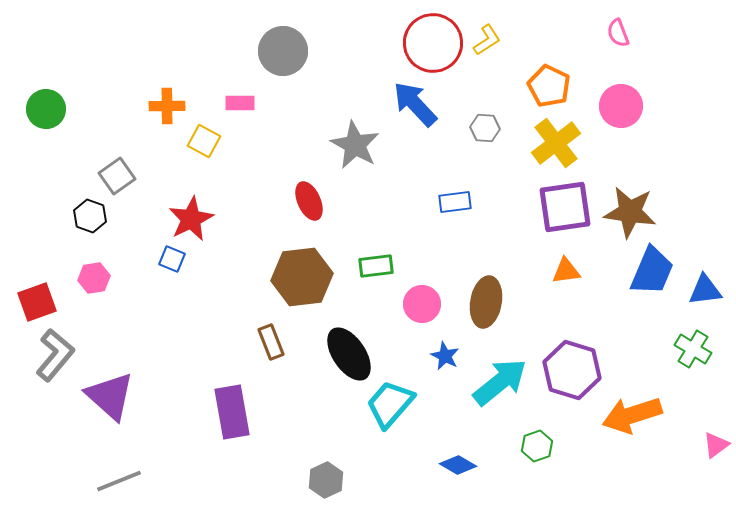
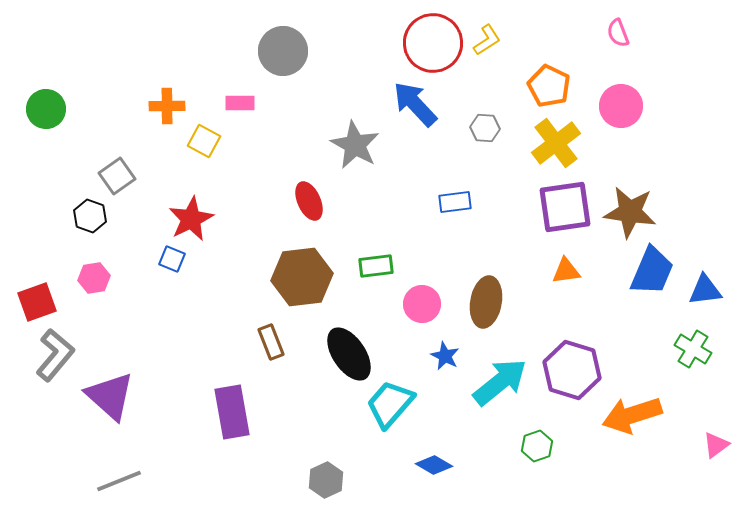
blue diamond at (458, 465): moved 24 px left
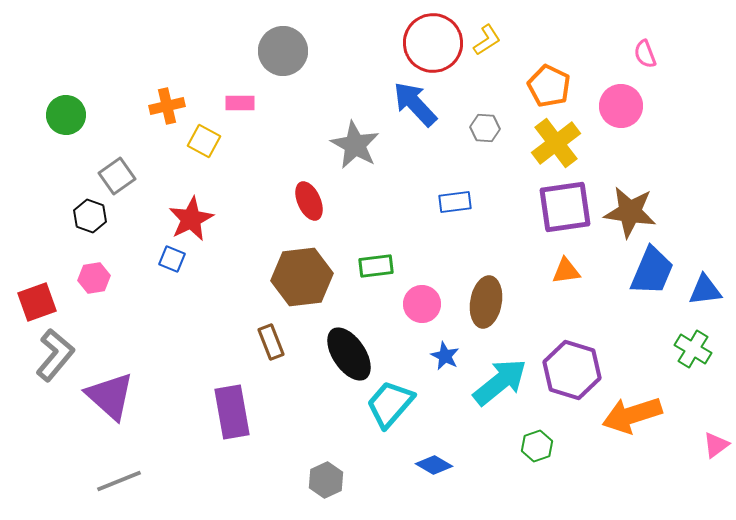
pink semicircle at (618, 33): moved 27 px right, 21 px down
orange cross at (167, 106): rotated 12 degrees counterclockwise
green circle at (46, 109): moved 20 px right, 6 px down
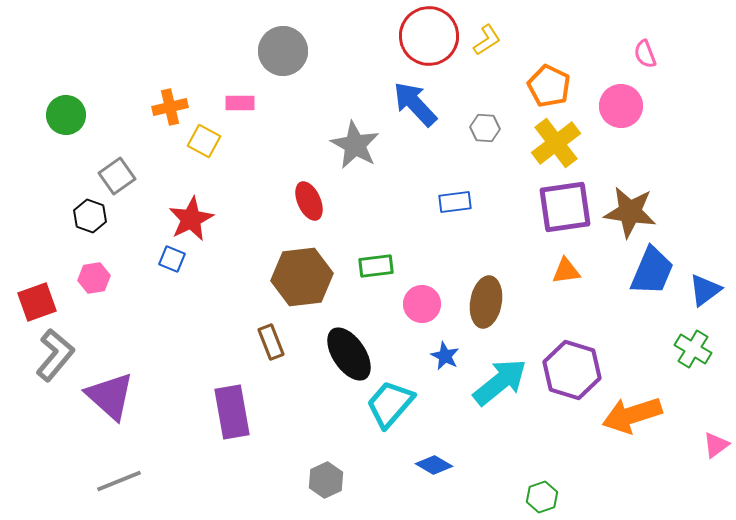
red circle at (433, 43): moved 4 px left, 7 px up
orange cross at (167, 106): moved 3 px right, 1 px down
blue triangle at (705, 290): rotated 30 degrees counterclockwise
green hexagon at (537, 446): moved 5 px right, 51 px down
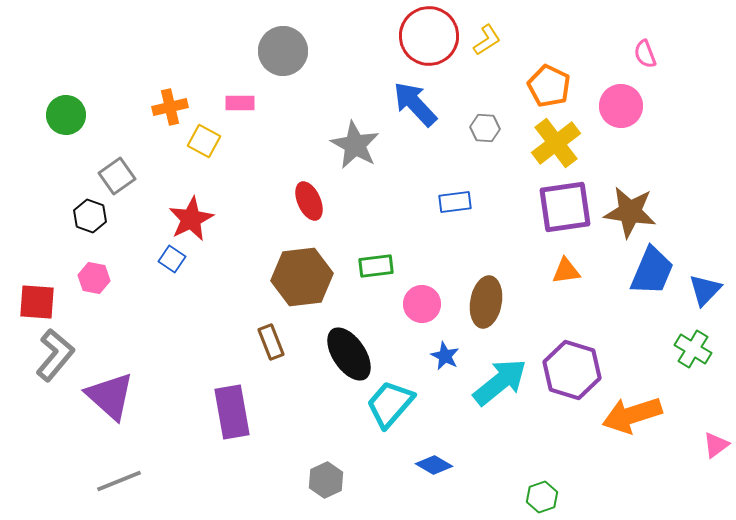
blue square at (172, 259): rotated 12 degrees clockwise
pink hexagon at (94, 278): rotated 20 degrees clockwise
blue triangle at (705, 290): rotated 9 degrees counterclockwise
red square at (37, 302): rotated 24 degrees clockwise
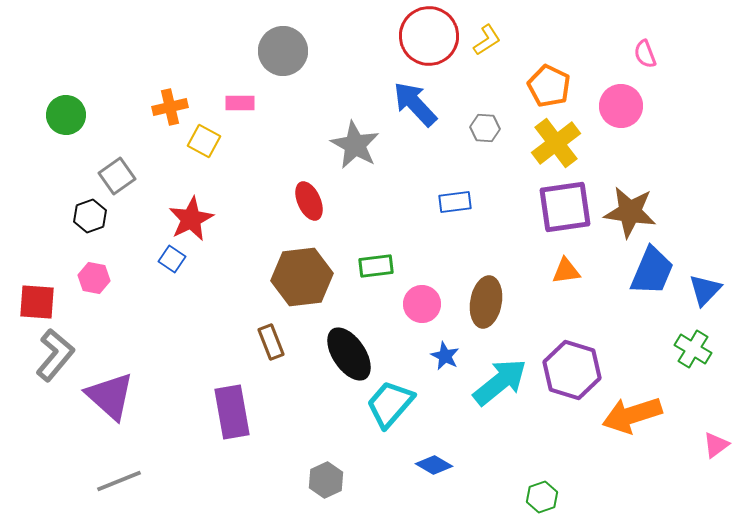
black hexagon at (90, 216): rotated 20 degrees clockwise
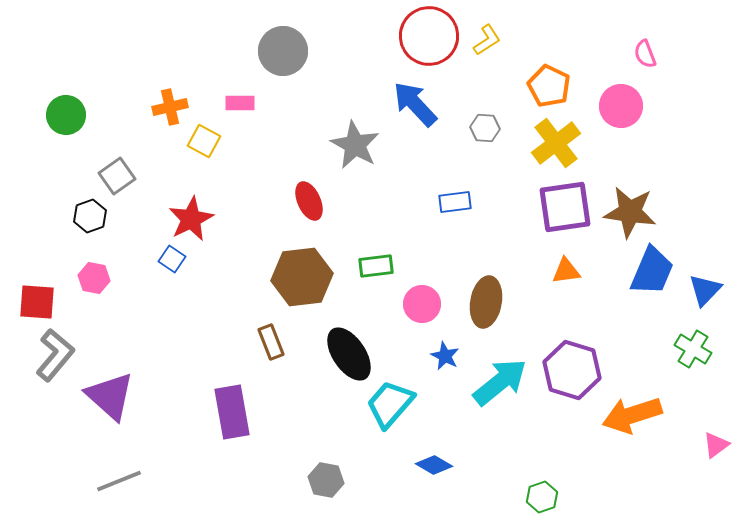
gray hexagon at (326, 480): rotated 24 degrees counterclockwise
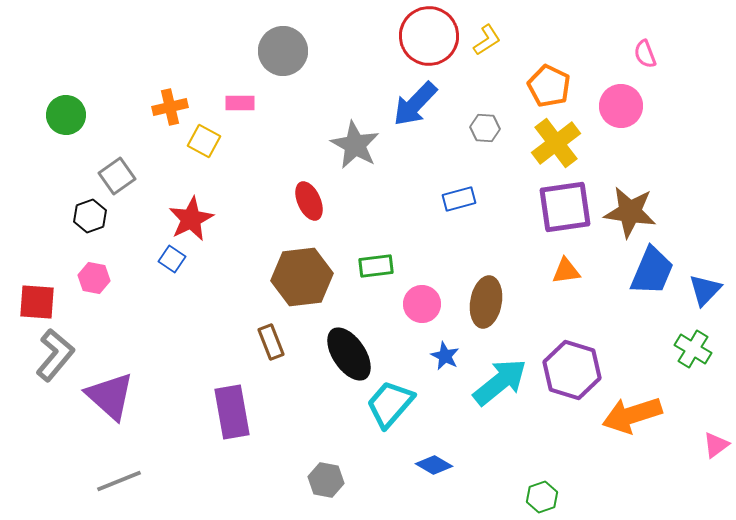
blue arrow at (415, 104): rotated 93 degrees counterclockwise
blue rectangle at (455, 202): moved 4 px right, 3 px up; rotated 8 degrees counterclockwise
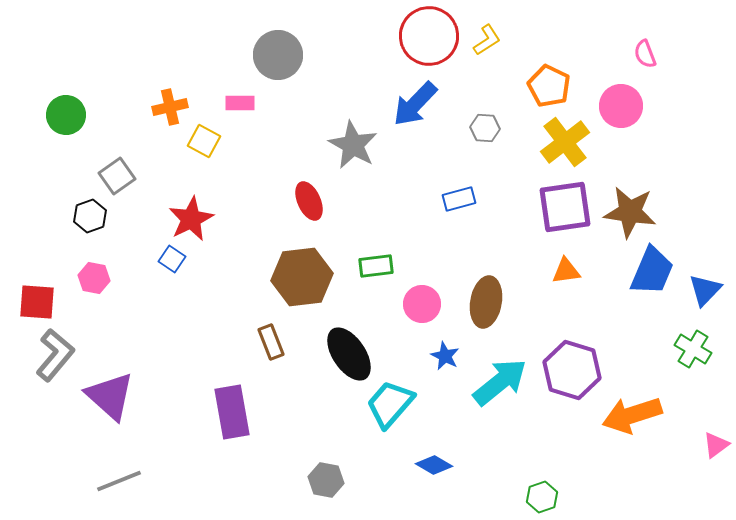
gray circle at (283, 51): moved 5 px left, 4 px down
yellow cross at (556, 143): moved 9 px right, 1 px up
gray star at (355, 145): moved 2 px left
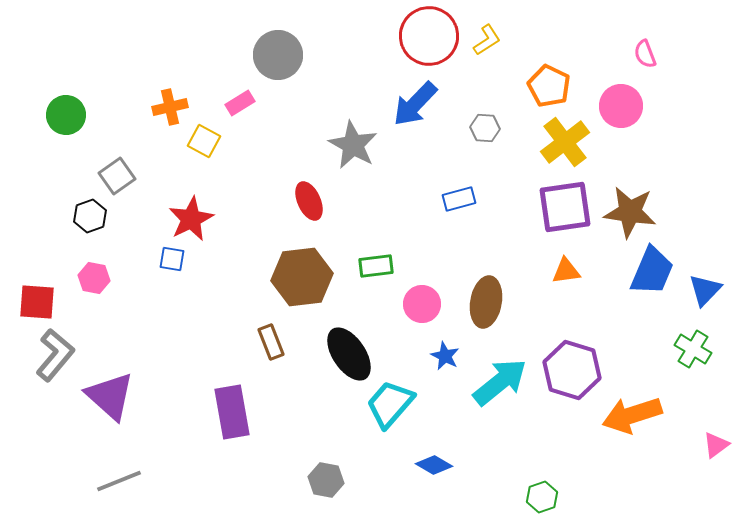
pink rectangle at (240, 103): rotated 32 degrees counterclockwise
blue square at (172, 259): rotated 24 degrees counterclockwise
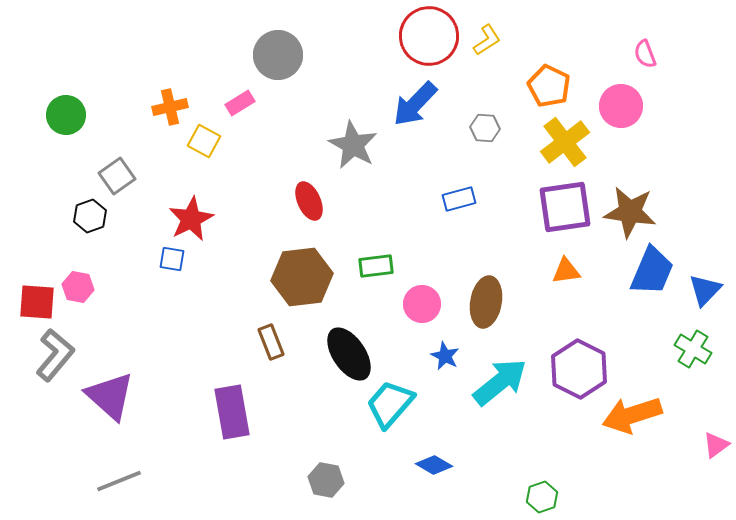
pink hexagon at (94, 278): moved 16 px left, 9 px down
purple hexagon at (572, 370): moved 7 px right, 1 px up; rotated 10 degrees clockwise
